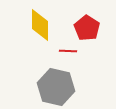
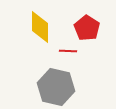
yellow diamond: moved 2 px down
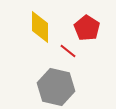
red line: rotated 36 degrees clockwise
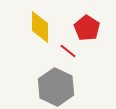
gray hexagon: rotated 12 degrees clockwise
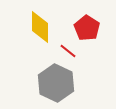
gray hexagon: moved 4 px up
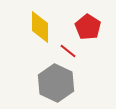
red pentagon: moved 1 px right, 1 px up
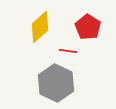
yellow diamond: rotated 48 degrees clockwise
red line: rotated 30 degrees counterclockwise
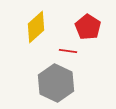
yellow diamond: moved 4 px left
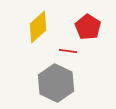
yellow diamond: moved 2 px right
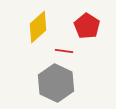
red pentagon: moved 1 px left, 1 px up
red line: moved 4 px left
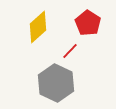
red pentagon: moved 1 px right, 3 px up
red line: moved 6 px right; rotated 54 degrees counterclockwise
